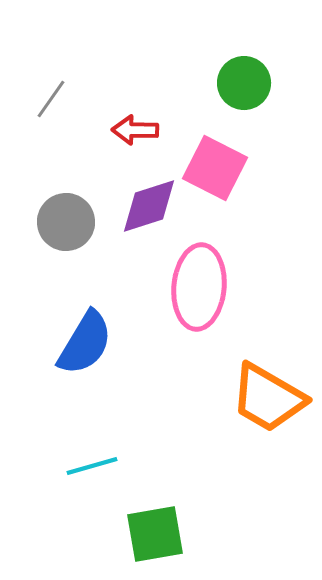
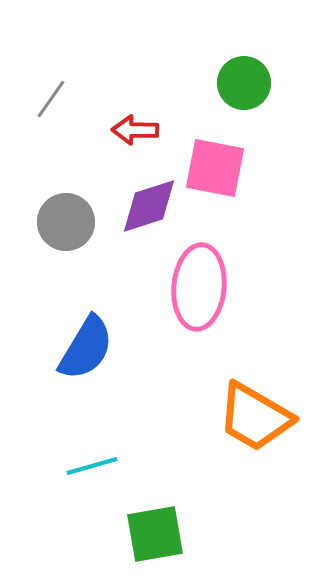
pink square: rotated 16 degrees counterclockwise
blue semicircle: moved 1 px right, 5 px down
orange trapezoid: moved 13 px left, 19 px down
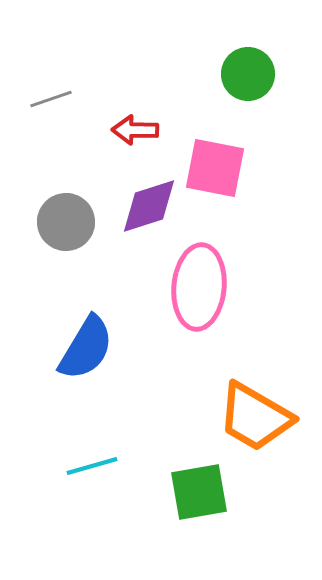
green circle: moved 4 px right, 9 px up
gray line: rotated 36 degrees clockwise
green square: moved 44 px right, 42 px up
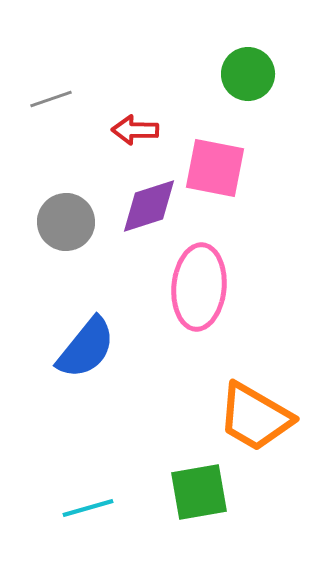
blue semicircle: rotated 8 degrees clockwise
cyan line: moved 4 px left, 42 px down
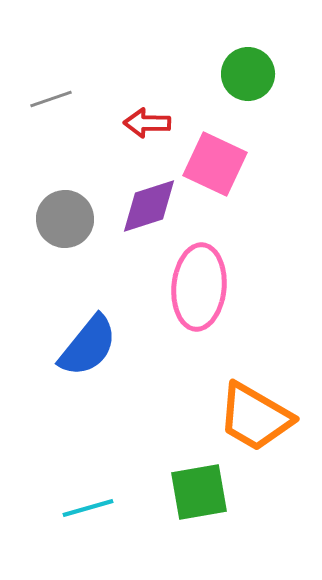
red arrow: moved 12 px right, 7 px up
pink square: moved 4 px up; rotated 14 degrees clockwise
gray circle: moved 1 px left, 3 px up
blue semicircle: moved 2 px right, 2 px up
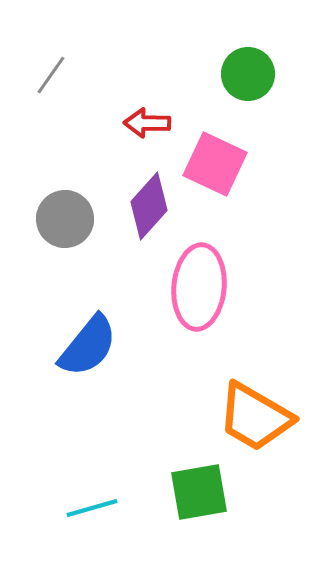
gray line: moved 24 px up; rotated 36 degrees counterclockwise
purple diamond: rotated 30 degrees counterclockwise
cyan line: moved 4 px right
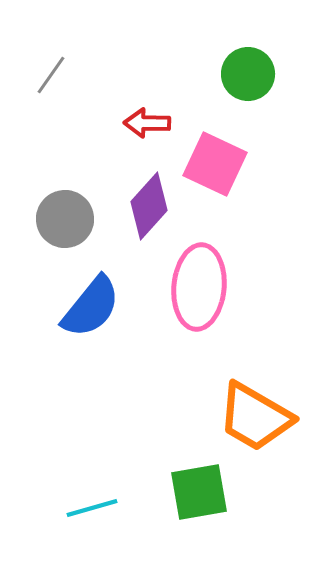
blue semicircle: moved 3 px right, 39 px up
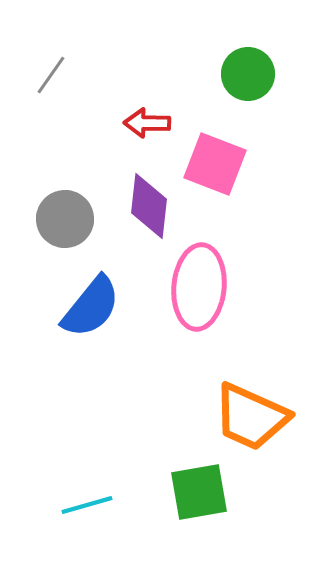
pink square: rotated 4 degrees counterclockwise
purple diamond: rotated 36 degrees counterclockwise
orange trapezoid: moved 4 px left; rotated 6 degrees counterclockwise
cyan line: moved 5 px left, 3 px up
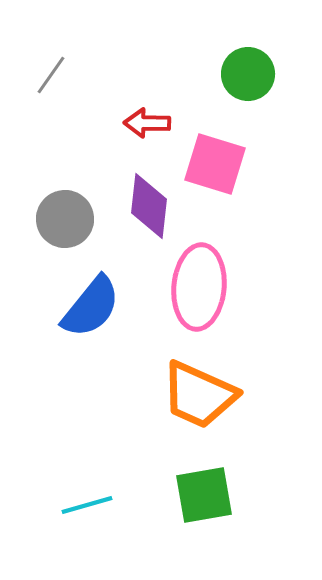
pink square: rotated 4 degrees counterclockwise
orange trapezoid: moved 52 px left, 22 px up
green square: moved 5 px right, 3 px down
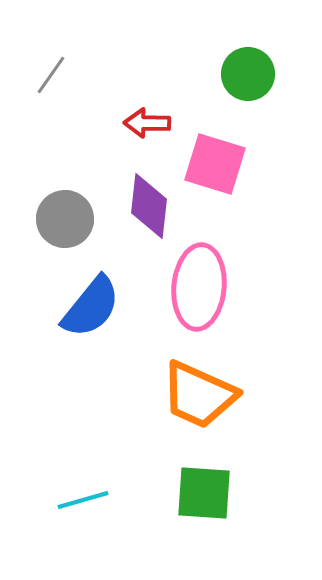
green square: moved 2 px up; rotated 14 degrees clockwise
cyan line: moved 4 px left, 5 px up
